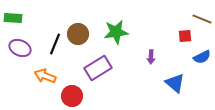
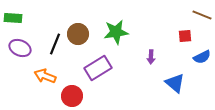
brown line: moved 4 px up
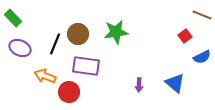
green rectangle: rotated 42 degrees clockwise
red square: rotated 32 degrees counterclockwise
purple arrow: moved 12 px left, 28 px down
purple rectangle: moved 12 px left, 2 px up; rotated 40 degrees clockwise
red circle: moved 3 px left, 4 px up
